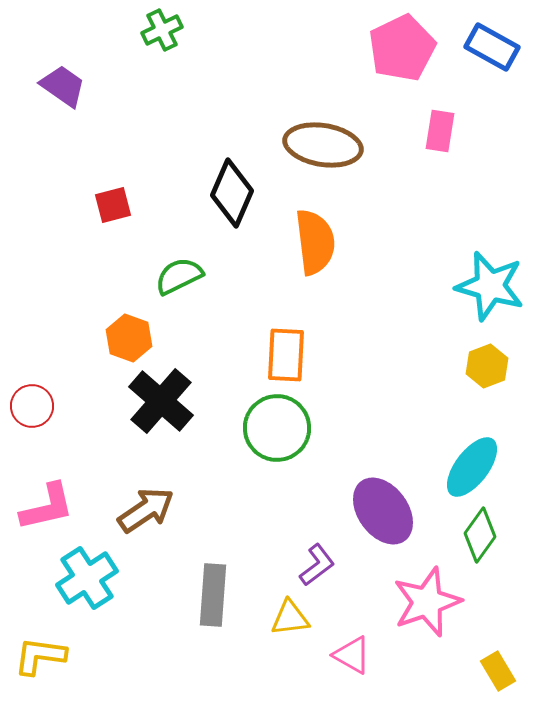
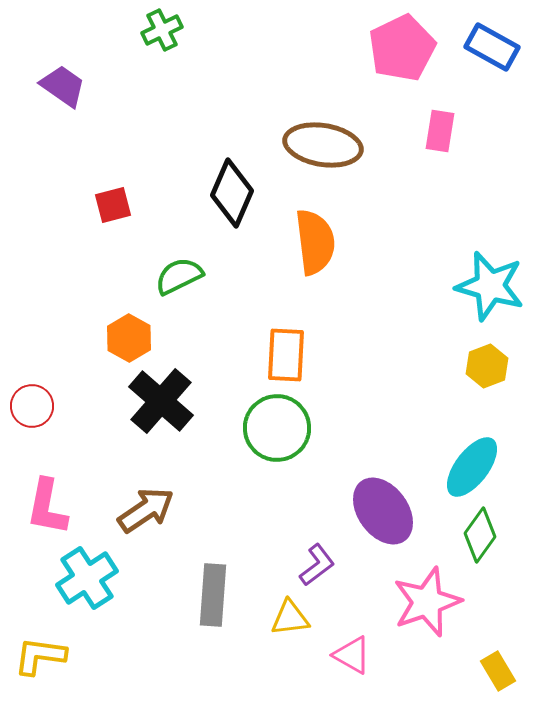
orange hexagon: rotated 9 degrees clockwise
pink L-shape: rotated 114 degrees clockwise
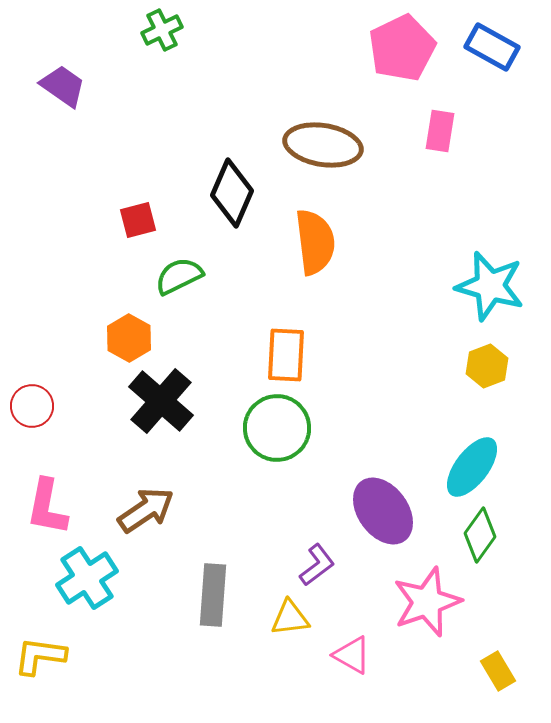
red square: moved 25 px right, 15 px down
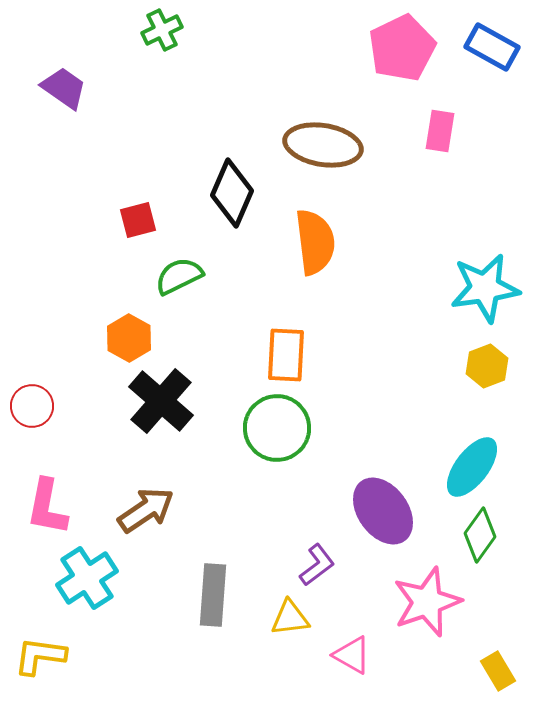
purple trapezoid: moved 1 px right, 2 px down
cyan star: moved 5 px left, 2 px down; rotated 24 degrees counterclockwise
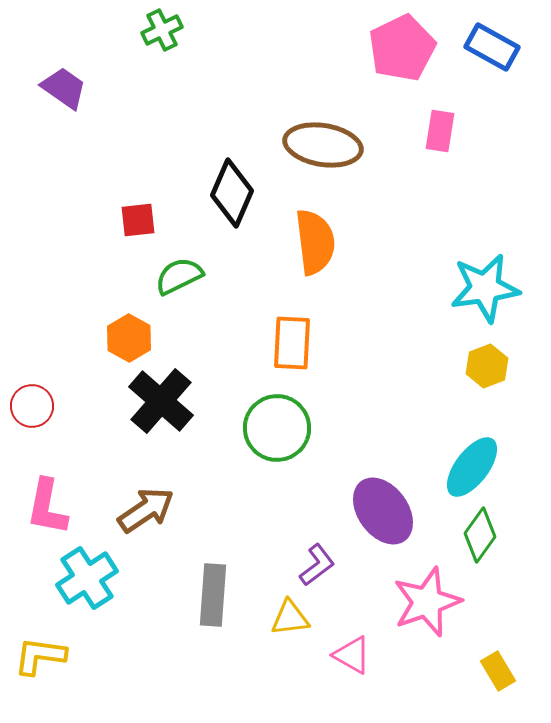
red square: rotated 9 degrees clockwise
orange rectangle: moved 6 px right, 12 px up
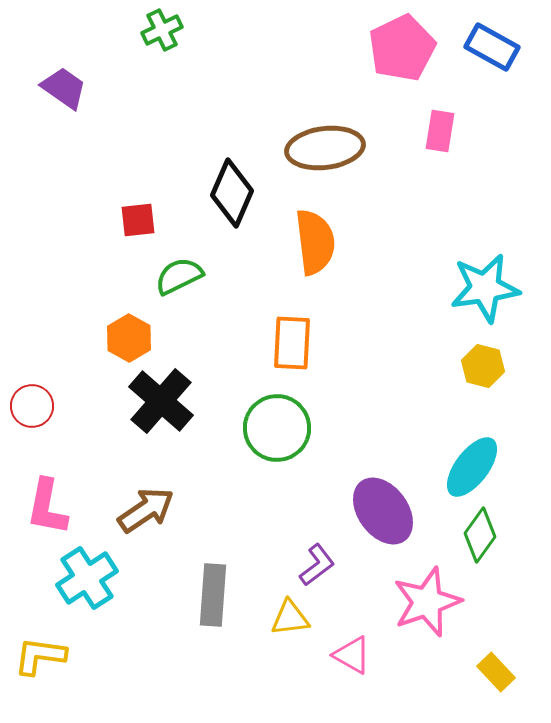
brown ellipse: moved 2 px right, 3 px down; rotated 16 degrees counterclockwise
yellow hexagon: moved 4 px left; rotated 24 degrees counterclockwise
yellow rectangle: moved 2 px left, 1 px down; rotated 12 degrees counterclockwise
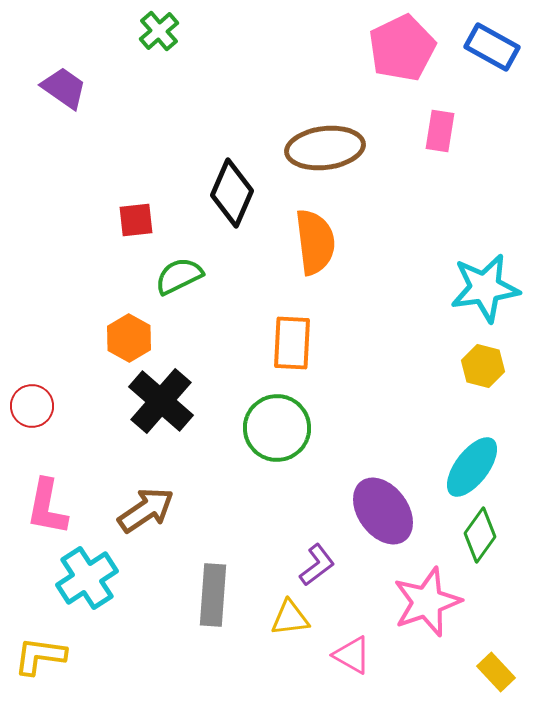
green cross: moved 3 px left, 1 px down; rotated 15 degrees counterclockwise
red square: moved 2 px left
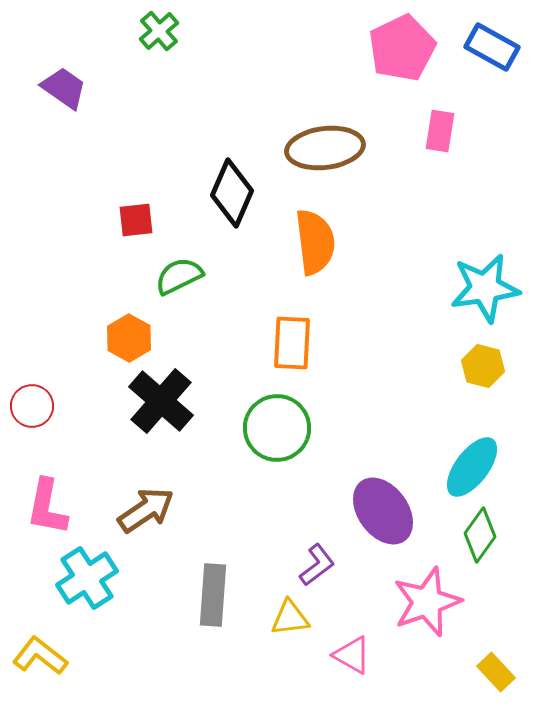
yellow L-shape: rotated 30 degrees clockwise
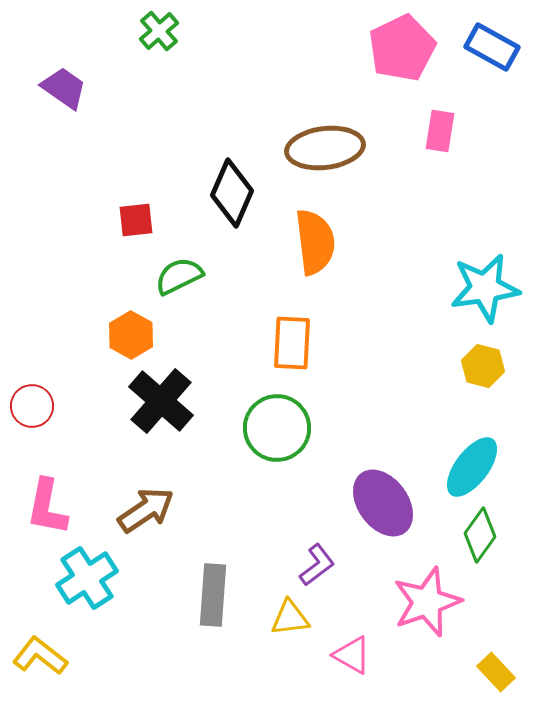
orange hexagon: moved 2 px right, 3 px up
purple ellipse: moved 8 px up
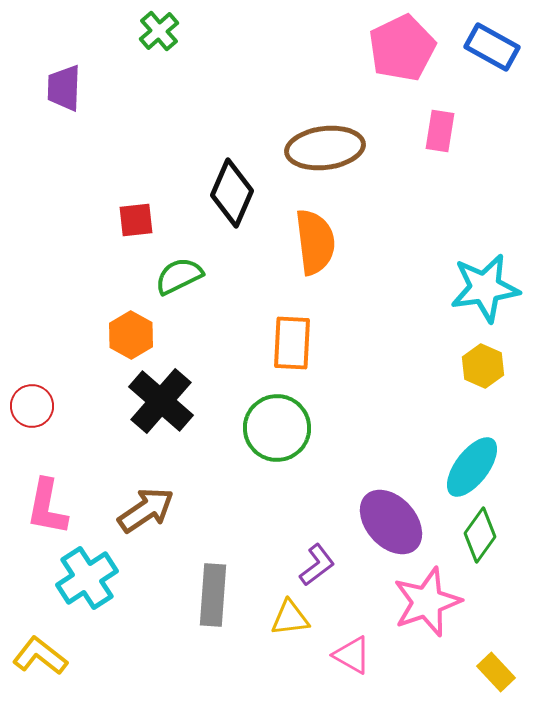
purple trapezoid: rotated 123 degrees counterclockwise
yellow hexagon: rotated 9 degrees clockwise
purple ellipse: moved 8 px right, 19 px down; rotated 6 degrees counterclockwise
